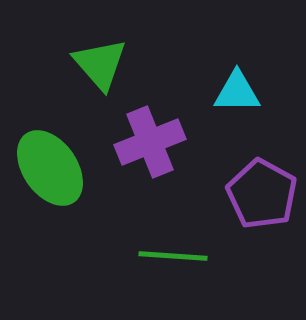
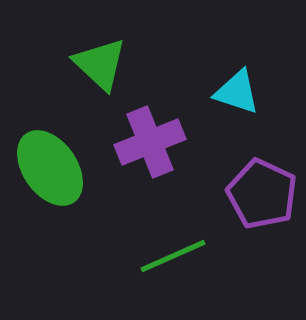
green triangle: rotated 6 degrees counterclockwise
cyan triangle: rotated 18 degrees clockwise
purple pentagon: rotated 4 degrees counterclockwise
green line: rotated 28 degrees counterclockwise
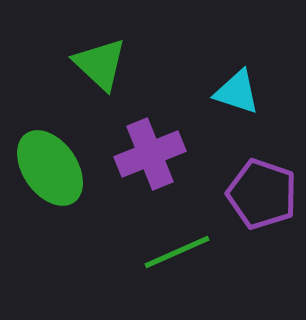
purple cross: moved 12 px down
purple pentagon: rotated 6 degrees counterclockwise
green line: moved 4 px right, 4 px up
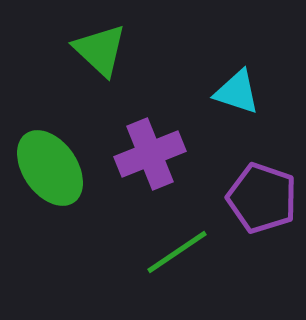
green triangle: moved 14 px up
purple pentagon: moved 4 px down
green line: rotated 10 degrees counterclockwise
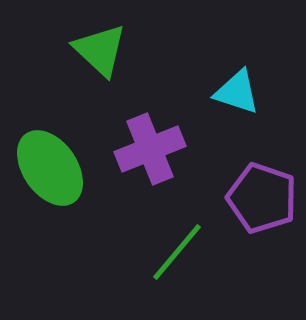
purple cross: moved 5 px up
green line: rotated 16 degrees counterclockwise
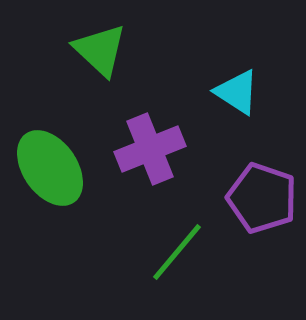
cyan triangle: rotated 15 degrees clockwise
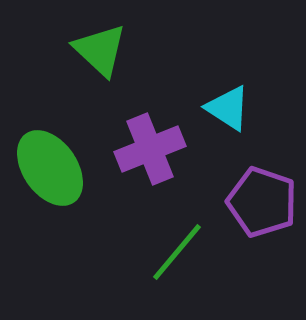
cyan triangle: moved 9 px left, 16 px down
purple pentagon: moved 4 px down
